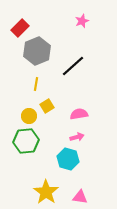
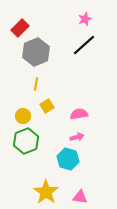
pink star: moved 3 px right, 2 px up
gray hexagon: moved 1 px left, 1 px down
black line: moved 11 px right, 21 px up
yellow circle: moved 6 px left
green hexagon: rotated 15 degrees counterclockwise
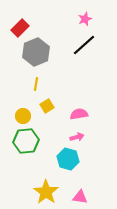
green hexagon: rotated 15 degrees clockwise
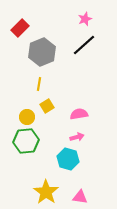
gray hexagon: moved 6 px right
yellow line: moved 3 px right
yellow circle: moved 4 px right, 1 px down
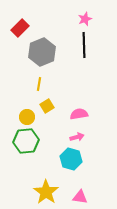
black line: rotated 50 degrees counterclockwise
cyan hexagon: moved 3 px right
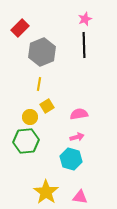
yellow circle: moved 3 px right
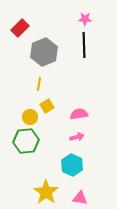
pink star: rotated 24 degrees clockwise
gray hexagon: moved 2 px right
cyan hexagon: moved 1 px right, 6 px down; rotated 10 degrees clockwise
pink triangle: moved 1 px down
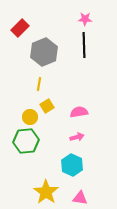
pink semicircle: moved 2 px up
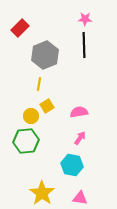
gray hexagon: moved 1 px right, 3 px down
yellow circle: moved 1 px right, 1 px up
pink arrow: moved 3 px right, 1 px down; rotated 40 degrees counterclockwise
cyan hexagon: rotated 15 degrees counterclockwise
yellow star: moved 4 px left, 1 px down
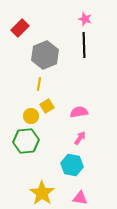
pink star: rotated 16 degrees clockwise
